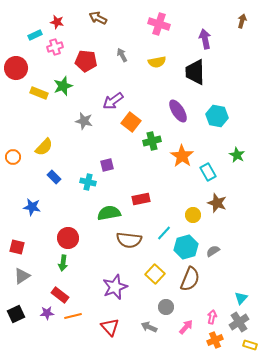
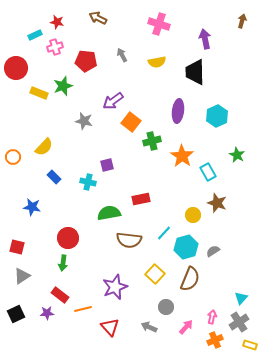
purple ellipse at (178, 111): rotated 40 degrees clockwise
cyan hexagon at (217, 116): rotated 25 degrees clockwise
orange line at (73, 316): moved 10 px right, 7 px up
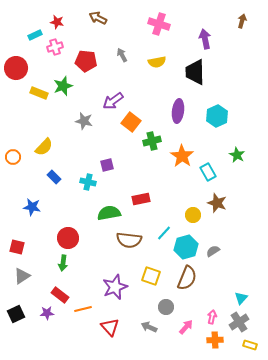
yellow square at (155, 274): moved 4 px left, 2 px down; rotated 24 degrees counterclockwise
brown semicircle at (190, 279): moved 3 px left, 1 px up
orange cross at (215, 340): rotated 21 degrees clockwise
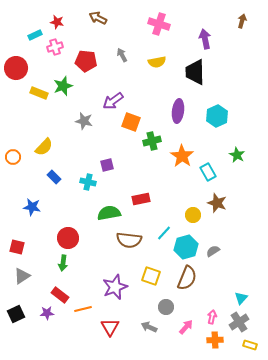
orange square at (131, 122): rotated 18 degrees counterclockwise
red triangle at (110, 327): rotated 12 degrees clockwise
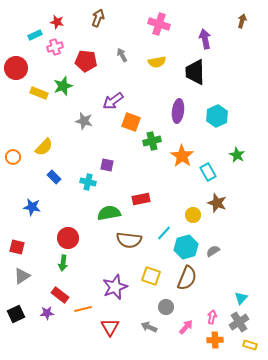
brown arrow at (98, 18): rotated 84 degrees clockwise
purple square at (107, 165): rotated 24 degrees clockwise
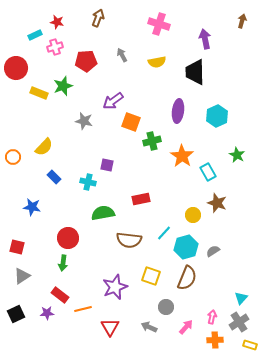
red pentagon at (86, 61): rotated 10 degrees counterclockwise
green semicircle at (109, 213): moved 6 px left
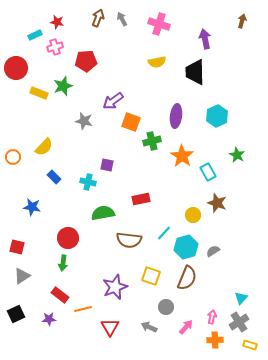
gray arrow at (122, 55): moved 36 px up
purple ellipse at (178, 111): moved 2 px left, 5 px down
purple star at (47, 313): moved 2 px right, 6 px down
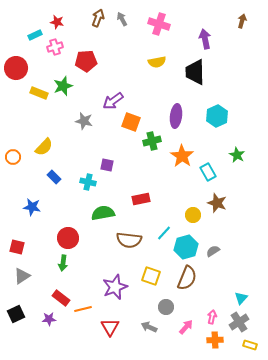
red rectangle at (60, 295): moved 1 px right, 3 px down
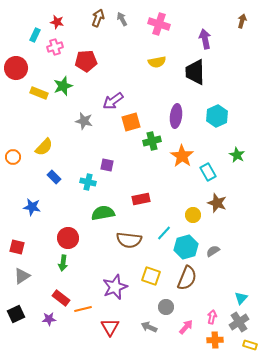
cyan rectangle at (35, 35): rotated 40 degrees counterclockwise
orange square at (131, 122): rotated 36 degrees counterclockwise
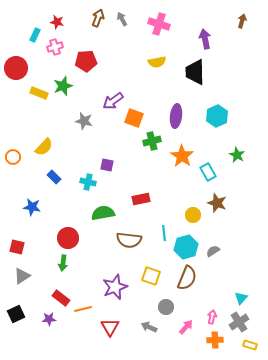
orange square at (131, 122): moved 3 px right, 4 px up; rotated 36 degrees clockwise
cyan line at (164, 233): rotated 49 degrees counterclockwise
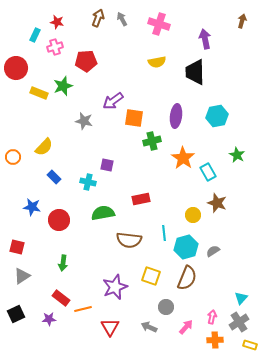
cyan hexagon at (217, 116): rotated 15 degrees clockwise
orange square at (134, 118): rotated 12 degrees counterclockwise
orange star at (182, 156): moved 1 px right, 2 px down
red circle at (68, 238): moved 9 px left, 18 px up
